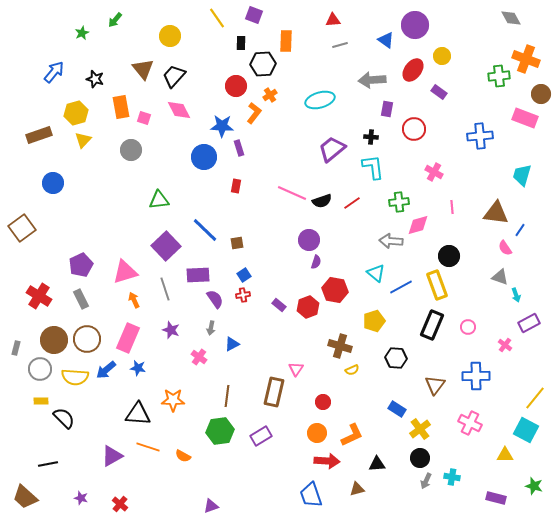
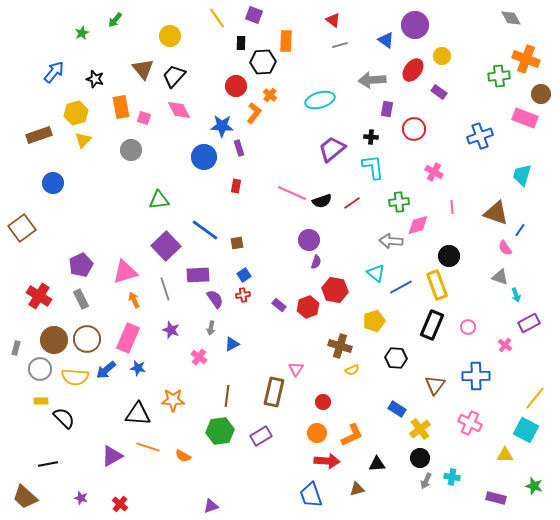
red triangle at (333, 20): rotated 42 degrees clockwise
black hexagon at (263, 64): moved 2 px up
orange cross at (270, 95): rotated 16 degrees counterclockwise
blue cross at (480, 136): rotated 15 degrees counterclockwise
brown triangle at (496, 213): rotated 12 degrees clockwise
blue line at (205, 230): rotated 8 degrees counterclockwise
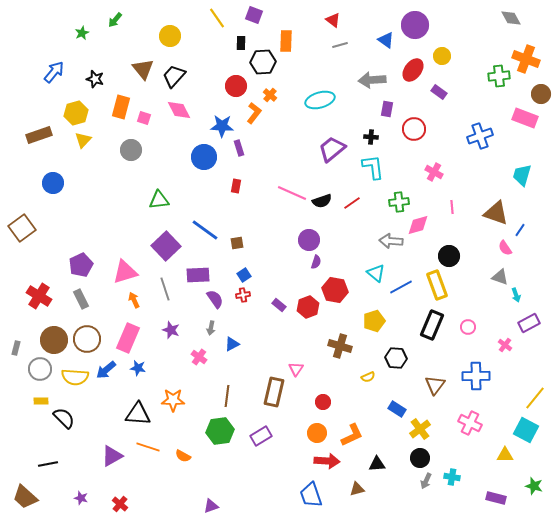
orange rectangle at (121, 107): rotated 25 degrees clockwise
yellow semicircle at (352, 370): moved 16 px right, 7 px down
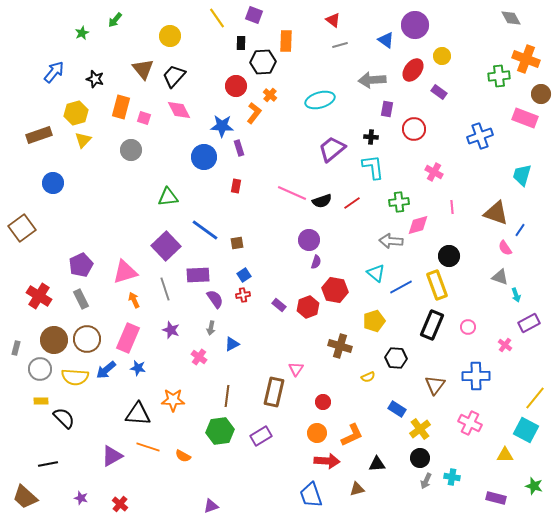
green triangle at (159, 200): moved 9 px right, 3 px up
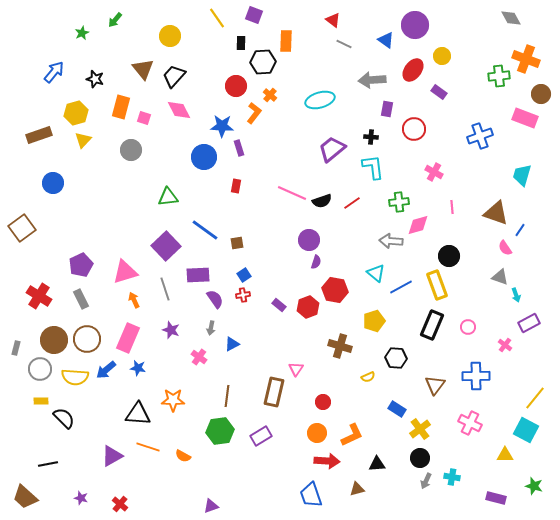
gray line at (340, 45): moved 4 px right, 1 px up; rotated 42 degrees clockwise
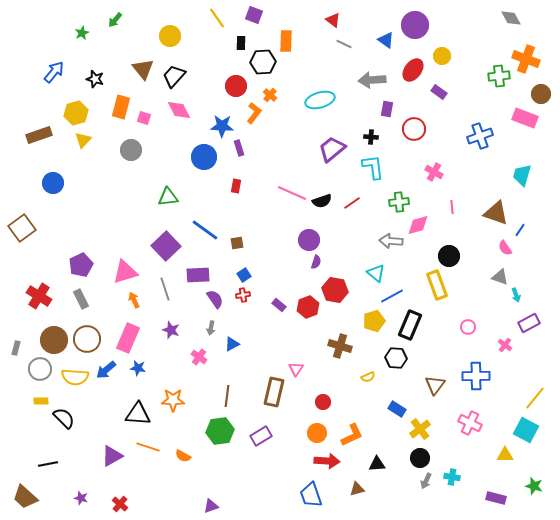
blue line at (401, 287): moved 9 px left, 9 px down
black rectangle at (432, 325): moved 22 px left
